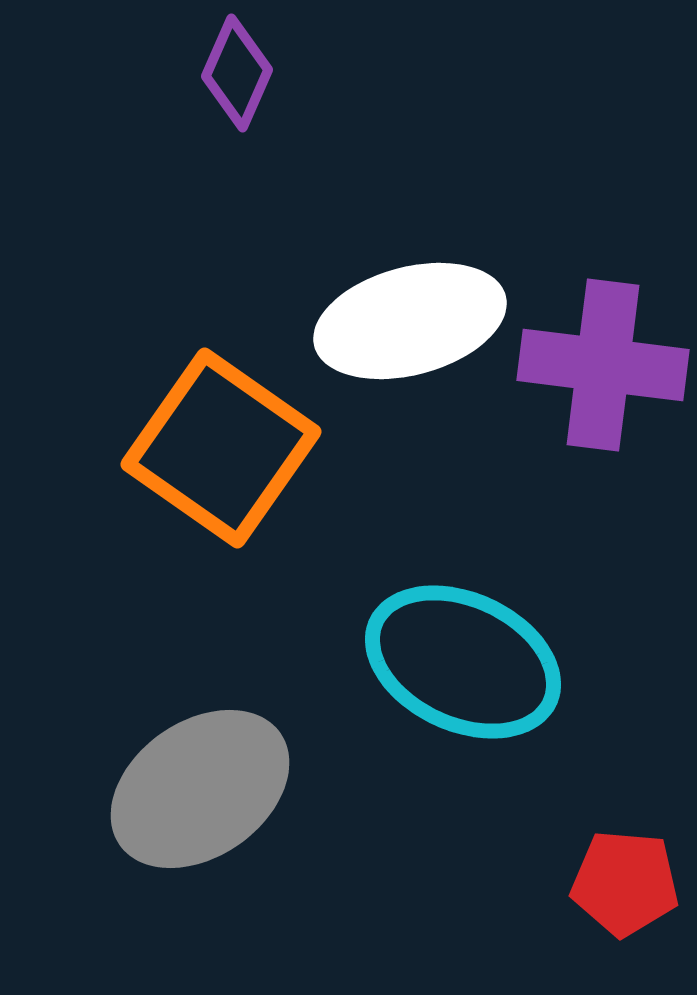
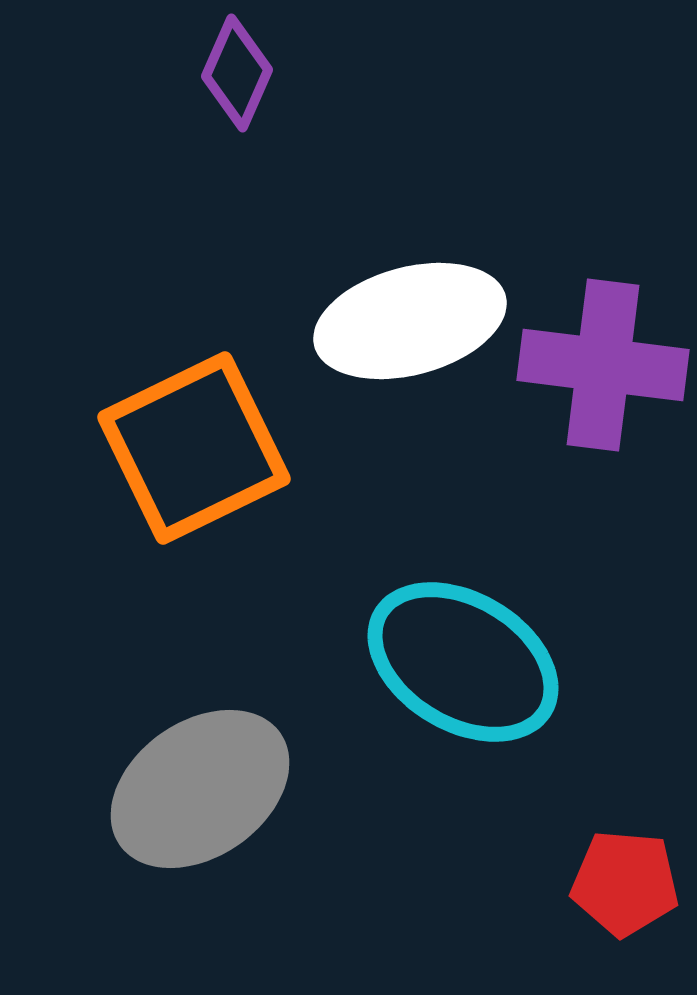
orange square: moved 27 px left; rotated 29 degrees clockwise
cyan ellipse: rotated 6 degrees clockwise
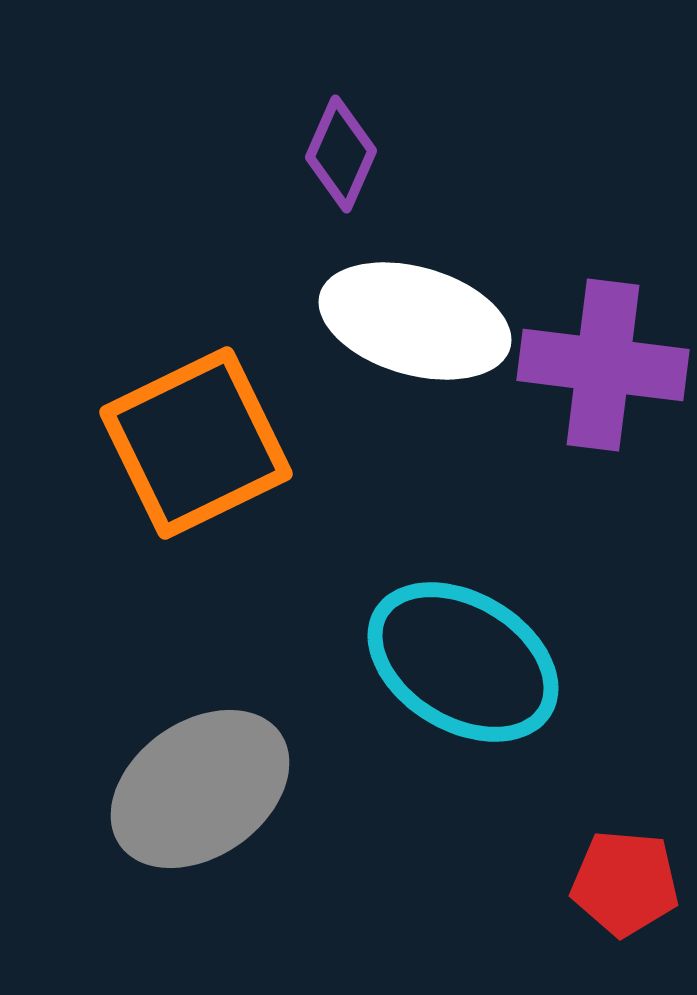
purple diamond: moved 104 px right, 81 px down
white ellipse: moved 5 px right; rotated 31 degrees clockwise
orange square: moved 2 px right, 5 px up
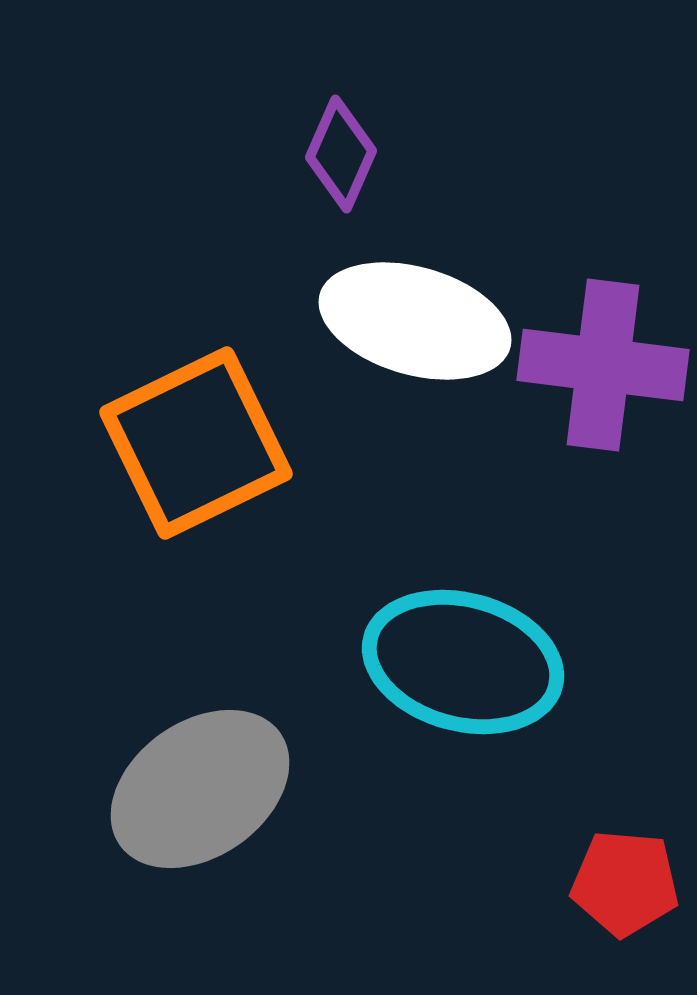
cyan ellipse: rotated 16 degrees counterclockwise
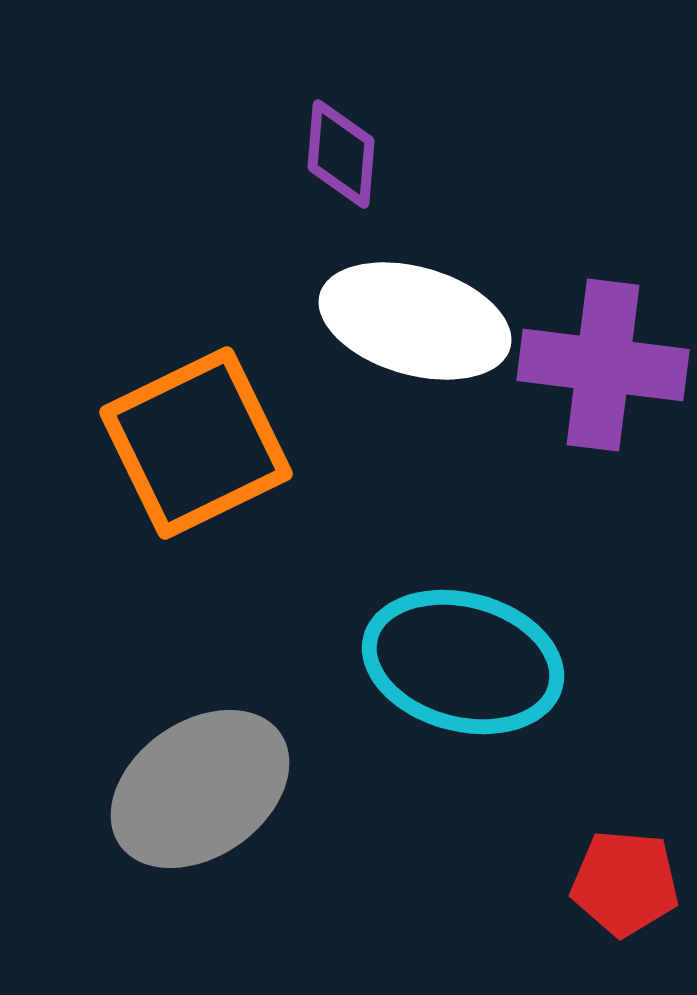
purple diamond: rotated 19 degrees counterclockwise
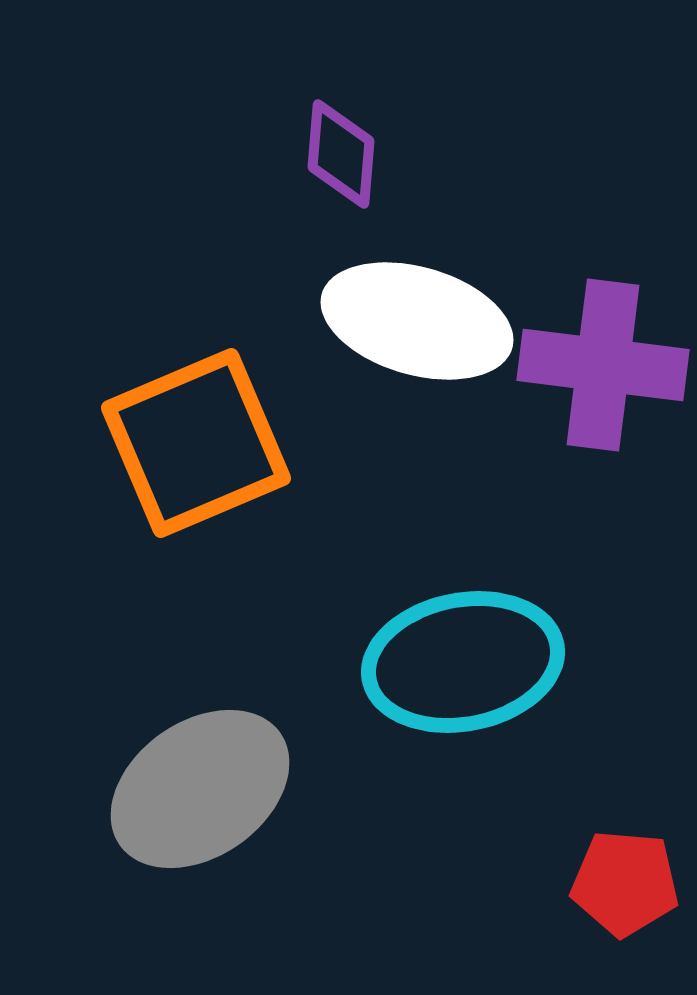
white ellipse: moved 2 px right
orange square: rotated 3 degrees clockwise
cyan ellipse: rotated 26 degrees counterclockwise
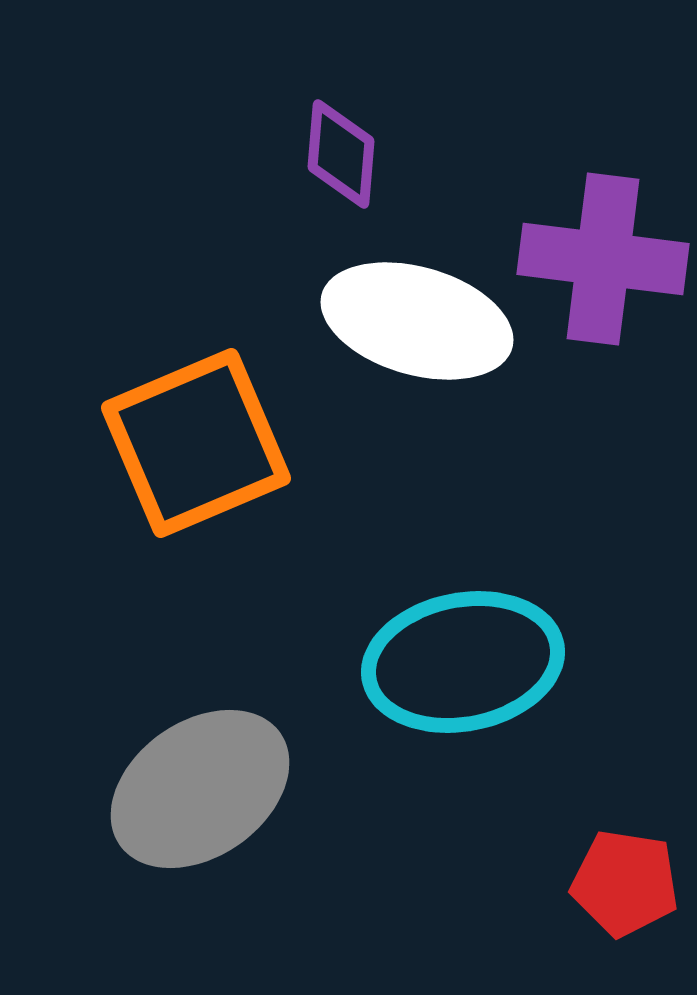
purple cross: moved 106 px up
red pentagon: rotated 4 degrees clockwise
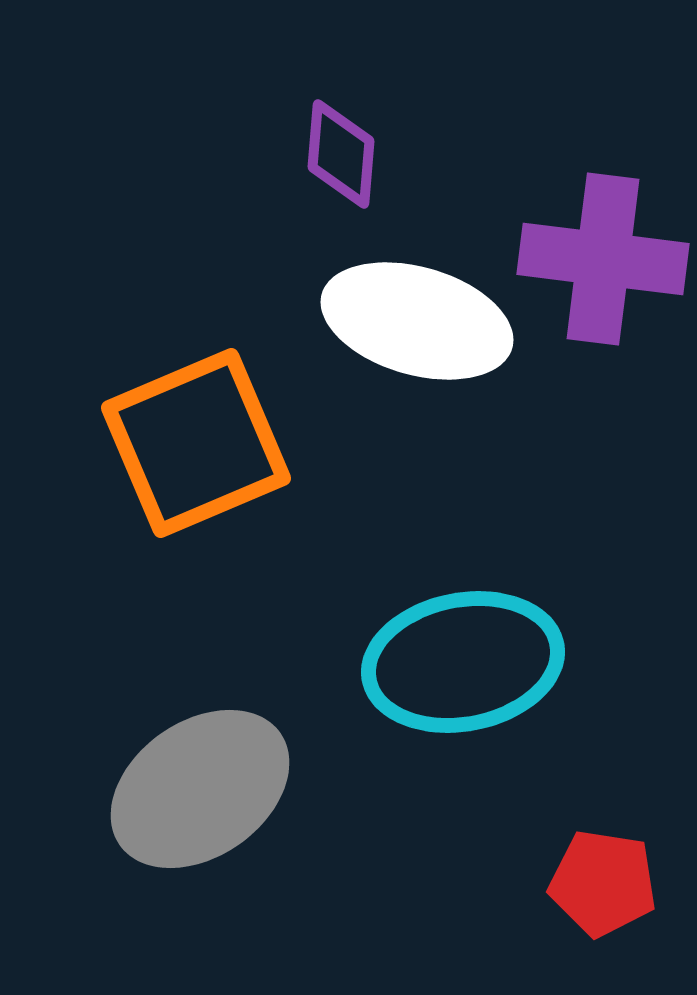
red pentagon: moved 22 px left
